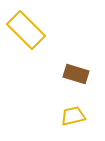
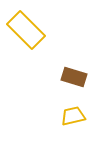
brown rectangle: moved 2 px left, 3 px down
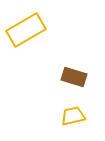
yellow rectangle: rotated 75 degrees counterclockwise
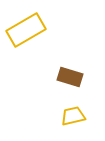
brown rectangle: moved 4 px left
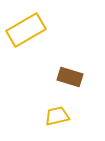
yellow trapezoid: moved 16 px left
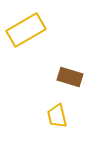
yellow trapezoid: rotated 90 degrees counterclockwise
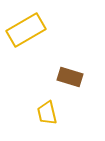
yellow trapezoid: moved 10 px left, 3 px up
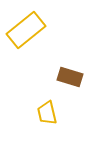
yellow rectangle: rotated 9 degrees counterclockwise
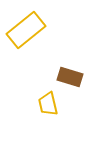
yellow trapezoid: moved 1 px right, 9 px up
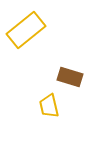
yellow trapezoid: moved 1 px right, 2 px down
